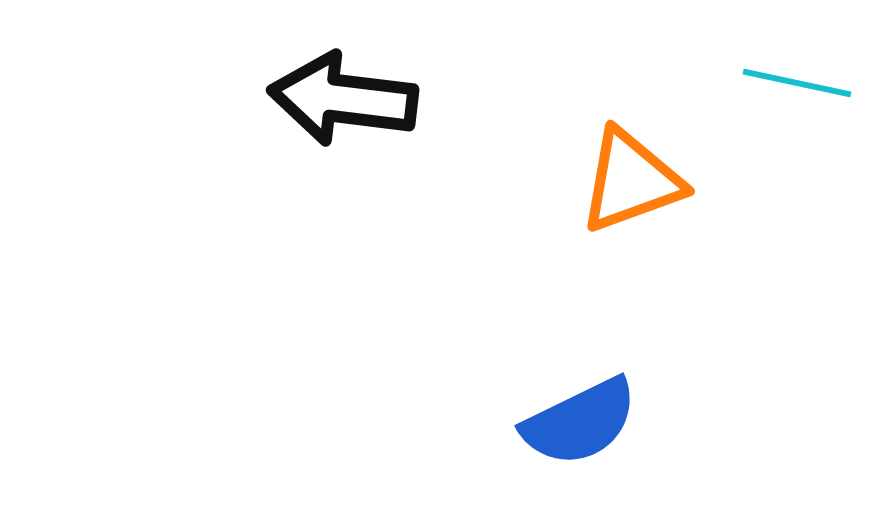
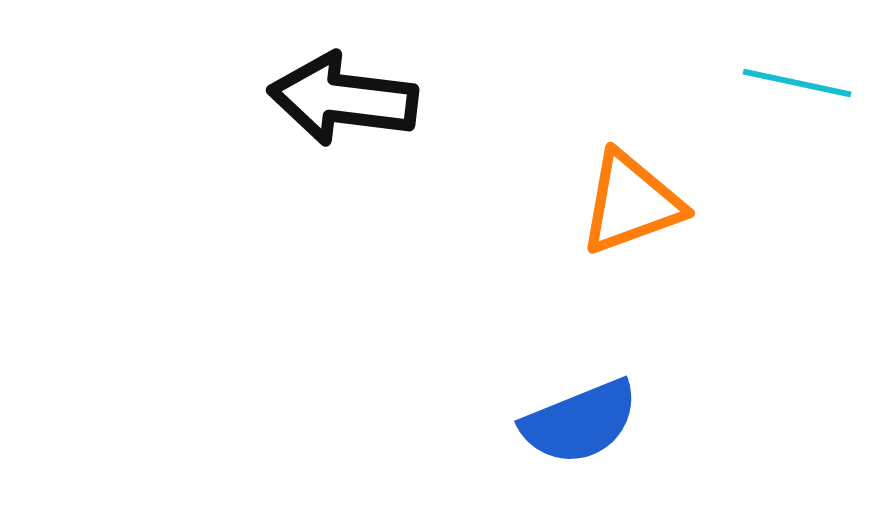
orange triangle: moved 22 px down
blue semicircle: rotated 4 degrees clockwise
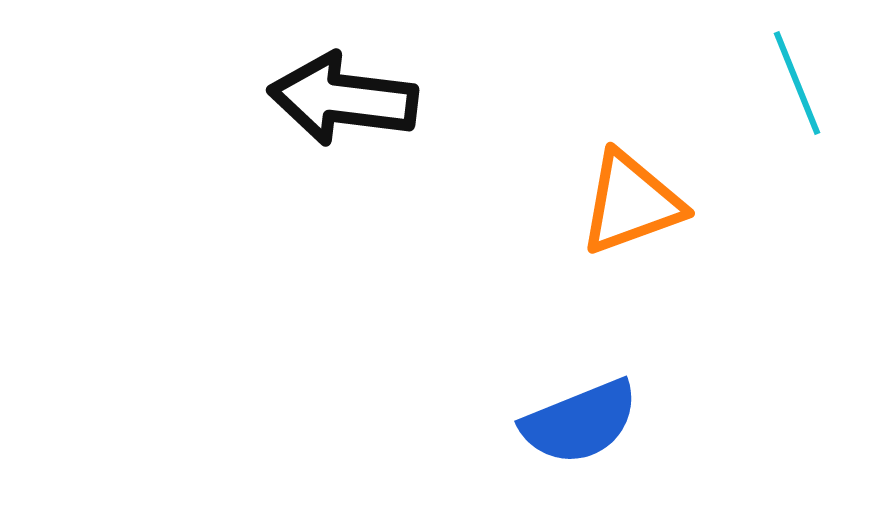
cyan line: rotated 56 degrees clockwise
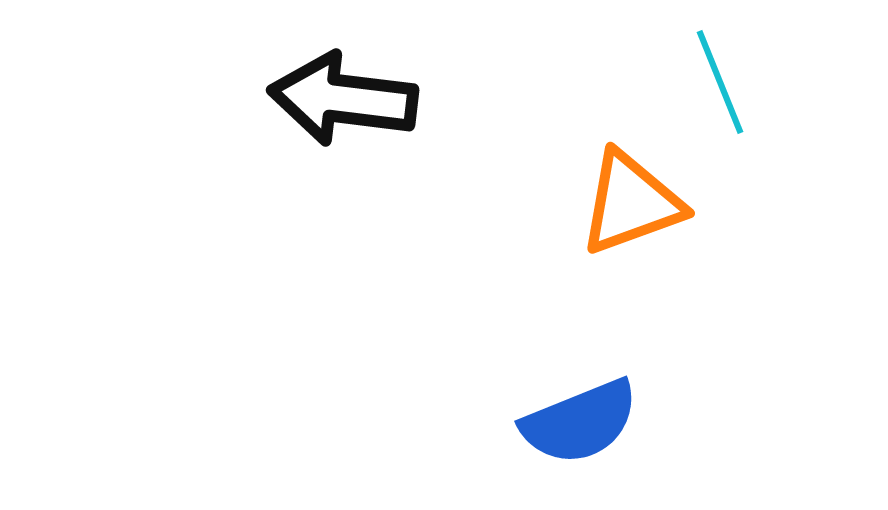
cyan line: moved 77 px left, 1 px up
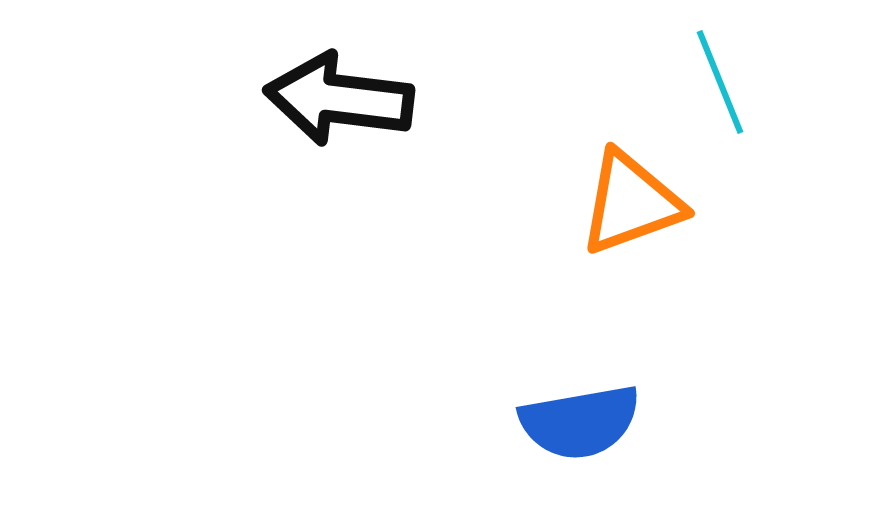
black arrow: moved 4 px left
blue semicircle: rotated 12 degrees clockwise
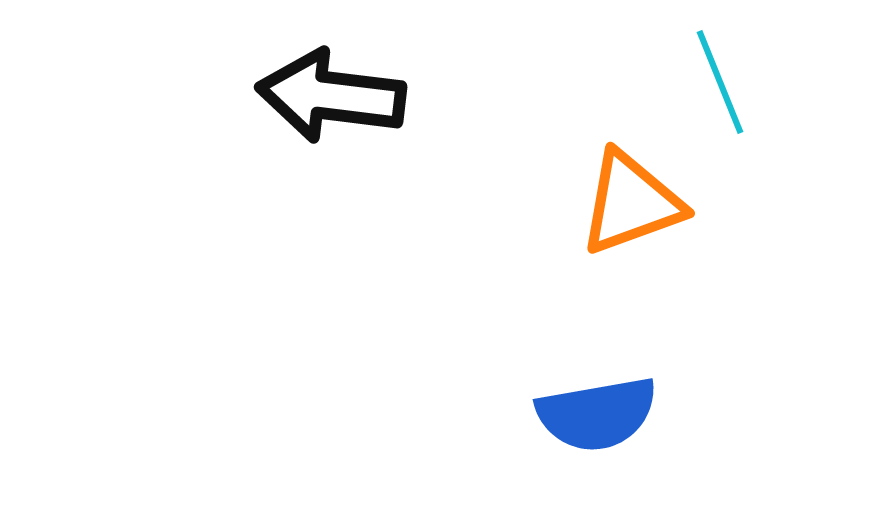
black arrow: moved 8 px left, 3 px up
blue semicircle: moved 17 px right, 8 px up
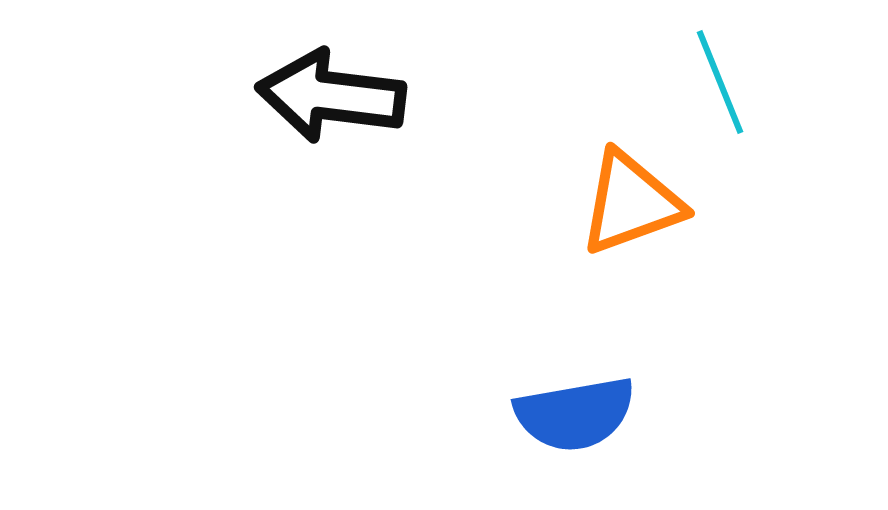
blue semicircle: moved 22 px left
